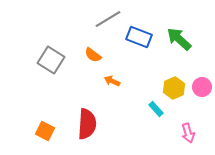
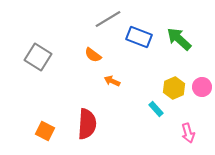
gray square: moved 13 px left, 3 px up
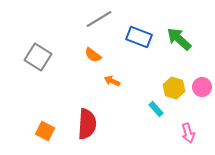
gray line: moved 9 px left
yellow hexagon: rotated 20 degrees counterclockwise
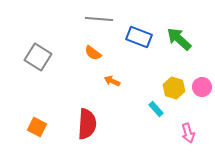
gray line: rotated 36 degrees clockwise
orange semicircle: moved 2 px up
orange square: moved 8 px left, 4 px up
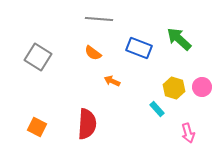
blue rectangle: moved 11 px down
cyan rectangle: moved 1 px right
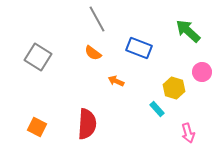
gray line: moved 2 px left; rotated 56 degrees clockwise
green arrow: moved 9 px right, 8 px up
orange arrow: moved 4 px right
pink circle: moved 15 px up
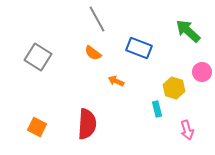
cyan rectangle: rotated 28 degrees clockwise
pink arrow: moved 1 px left, 3 px up
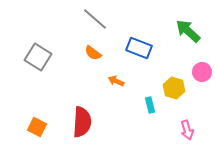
gray line: moved 2 px left; rotated 20 degrees counterclockwise
cyan rectangle: moved 7 px left, 4 px up
red semicircle: moved 5 px left, 2 px up
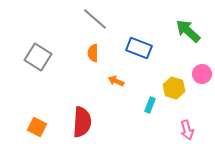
orange semicircle: rotated 54 degrees clockwise
pink circle: moved 2 px down
cyan rectangle: rotated 35 degrees clockwise
